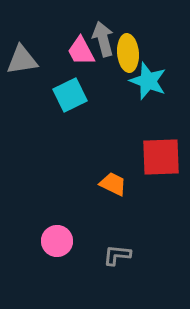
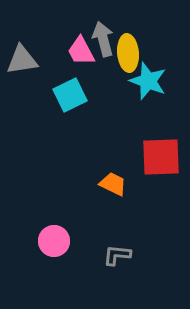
pink circle: moved 3 px left
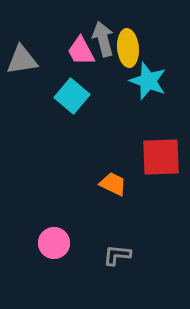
yellow ellipse: moved 5 px up
cyan square: moved 2 px right, 1 px down; rotated 24 degrees counterclockwise
pink circle: moved 2 px down
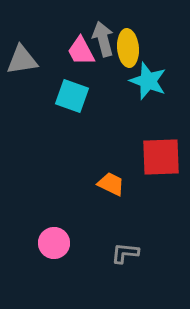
cyan square: rotated 20 degrees counterclockwise
orange trapezoid: moved 2 px left
gray L-shape: moved 8 px right, 2 px up
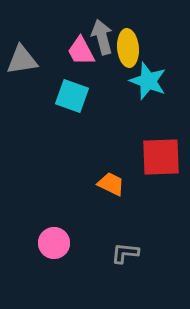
gray arrow: moved 1 px left, 2 px up
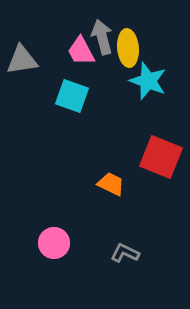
red square: rotated 24 degrees clockwise
gray L-shape: rotated 20 degrees clockwise
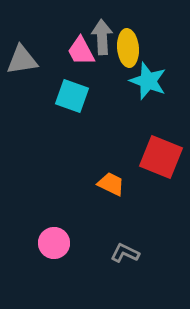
gray arrow: rotated 12 degrees clockwise
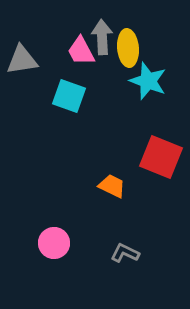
cyan square: moved 3 px left
orange trapezoid: moved 1 px right, 2 px down
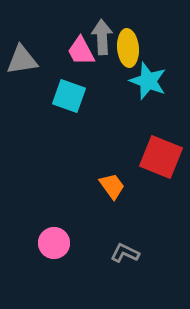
orange trapezoid: rotated 28 degrees clockwise
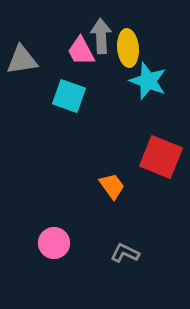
gray arrow: moved 1 px left, 1 px up
